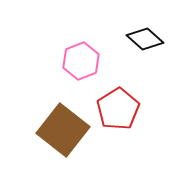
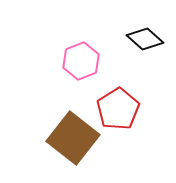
brown square: moved 10 px right, 8 px down
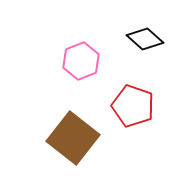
red pentagon: moved 15 px right, 3 px up; rotated 21 degrees counterclockwise
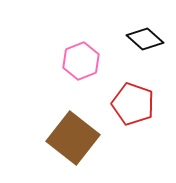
red pentagon: moved 2 px up
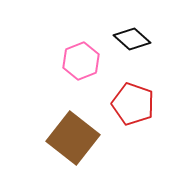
black diamond: moved 13 px left
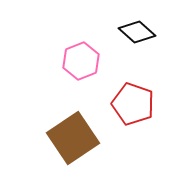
black diamond: moved 5 px right, 7 px up
brown square: rotated 18 degrees clockwise
